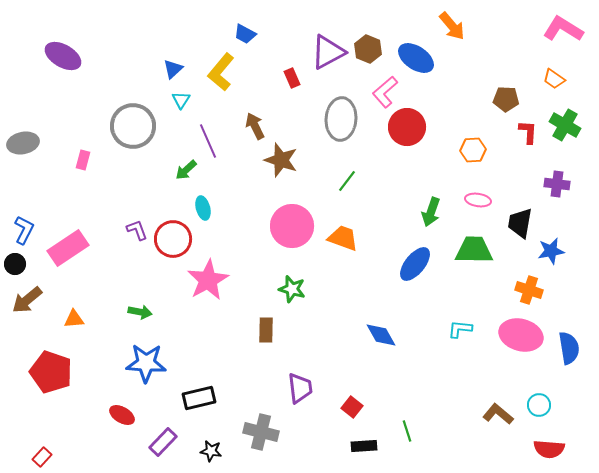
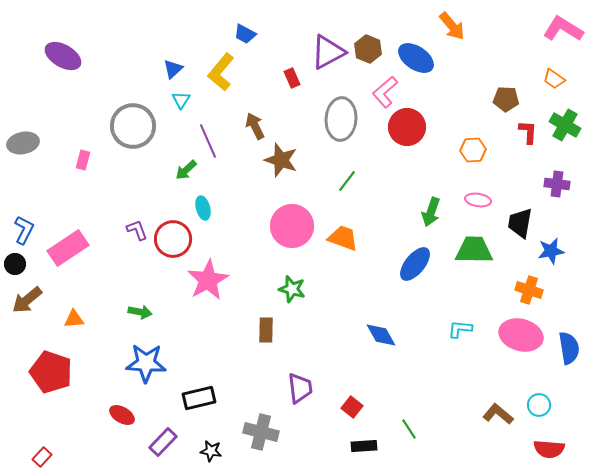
green line at (407, 431): moved 2 px right, 2 px up; rotated 15 degrees counterclockwise
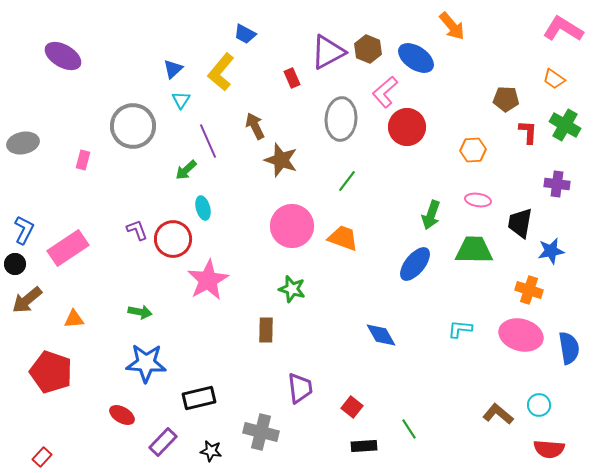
green arrow at (431, 212): moved 3 px down
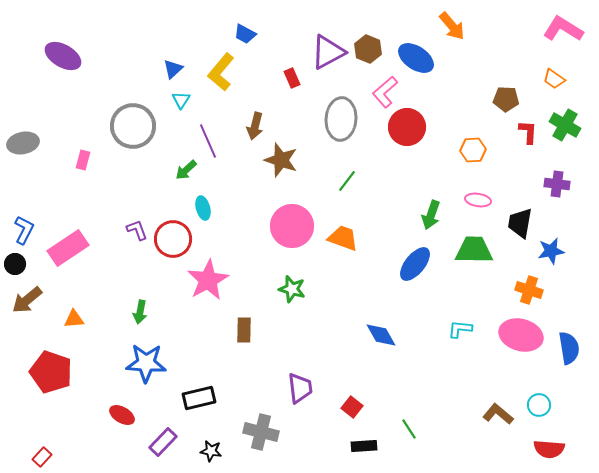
brown arrow at (255, 126): rotated 140 degrees counterclockwise
green arrow at (140, 312): rotated 90 degrees clockwise
brown rectangle at (266, 330): moved 22 px left
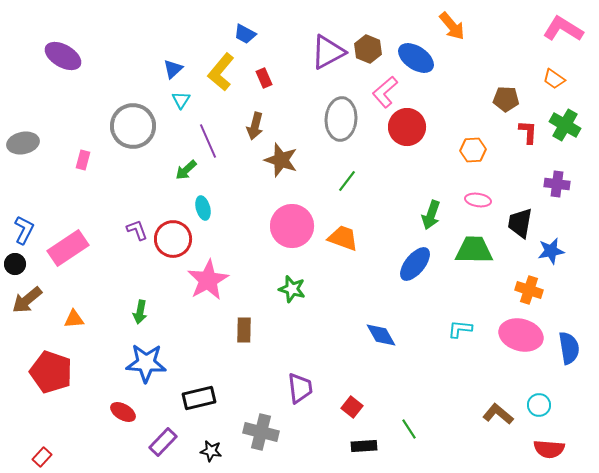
red rectangle at (292, 78): moved 28 px left
red ellipse at (122, 415): moved 1 px right, 3 px up
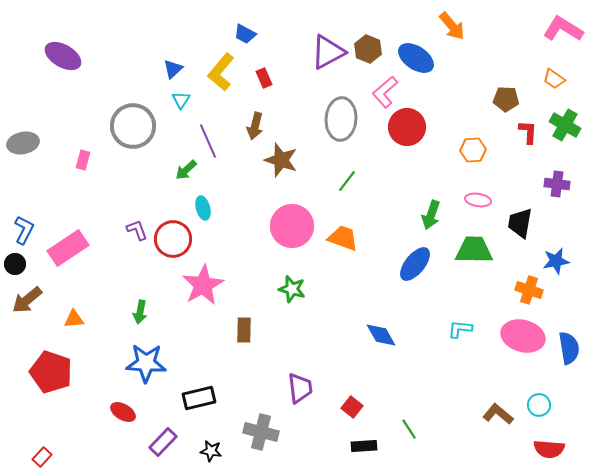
blue star at (551, 251): moved 5 px right, 10 px down
pink star at (208, 280): moved 5 px left, 5 px down
pink ellipse at (521, 335): moved 2 px right, 1 px down
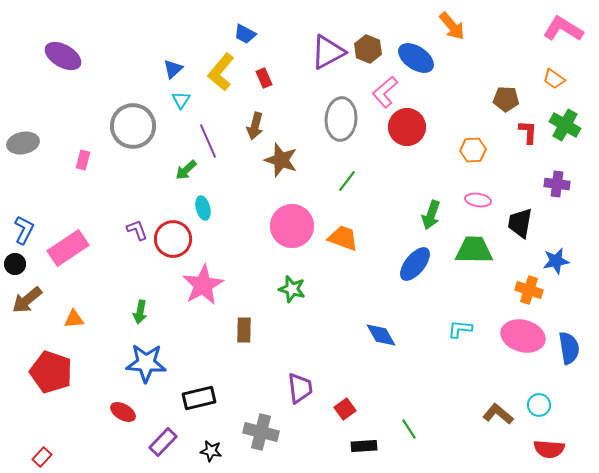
red square at (352, 407): moved 7 px left, 2 px down; rotated 15 degrees clockwise
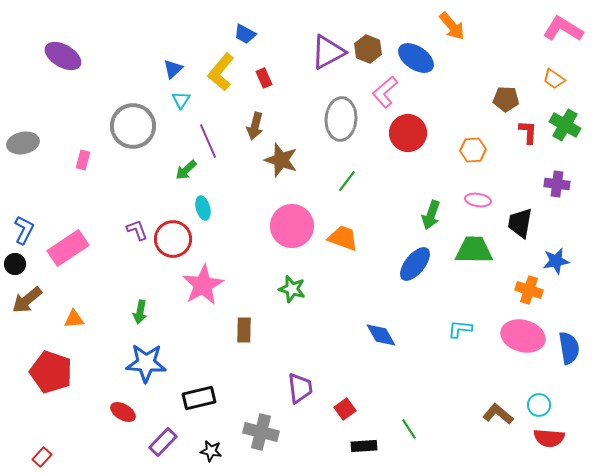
red circle at (407, 127): moved 1 px right, 6 px down
red semicircle at (549, 449): moved 11 px up
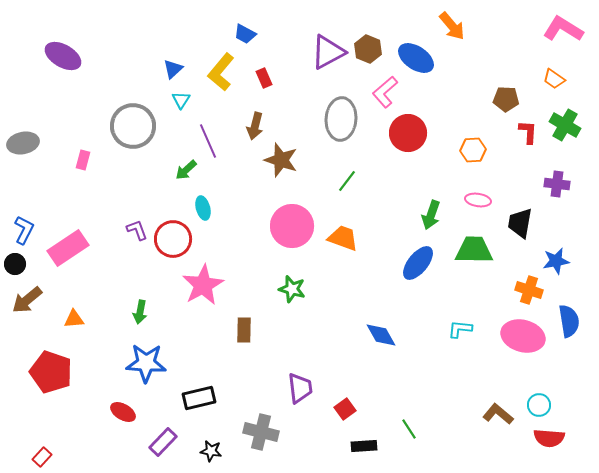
blue ellipse at (415, 264): moved 3 px right, 1 px up
blue semicircle at (569, 348): moved 27 px up
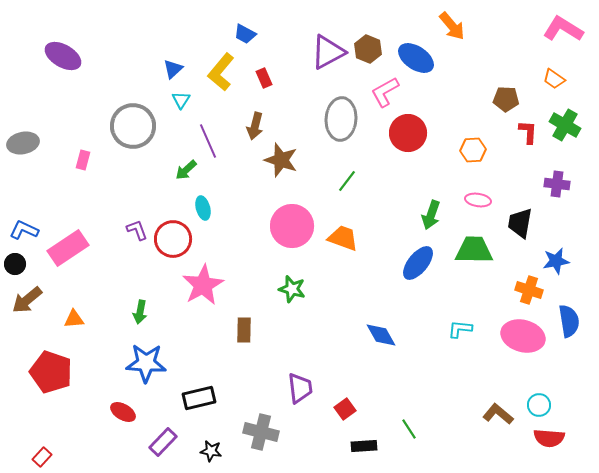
pink L-shape at (385, 92): rotated 12 degrees clockwise
blue L-shape at (24, 230): rotated 92 degrees counterclockwise
